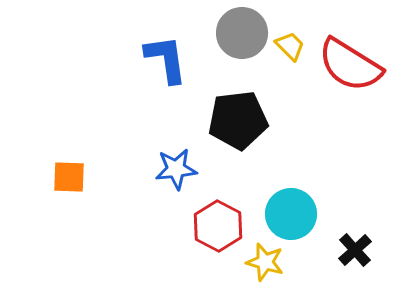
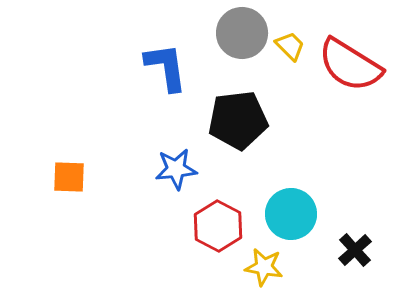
blue L-shape: moved 8 px down
yellow star: moved 1 px left, 5 px down; rotated 6 degrees counterclockwise
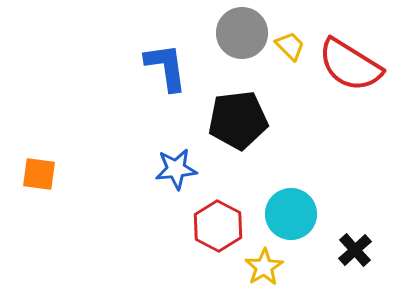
orange square: moved 30 px left, 3 px up; rotated 6 degrees clockwise
yellow star: rotated 30 degrees clockwise
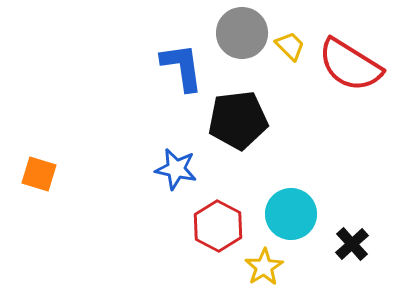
blue L-shape: moved 16 px right
blue star: rotated 18 degrees clockwise
orange square: rotated 9 degrees clockwise
black cross: moved 3 px left, 6 px up
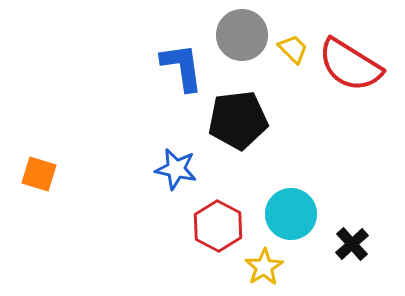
gray circle: moved 2 px down
yellow trapezoid: moved 3 px right, 3 px down
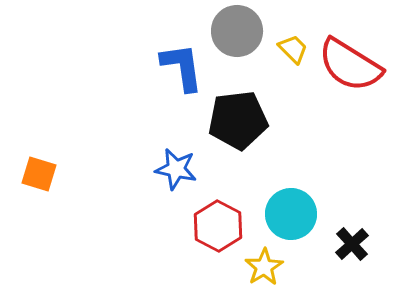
gray circle: moved 5 px left, 4 px up
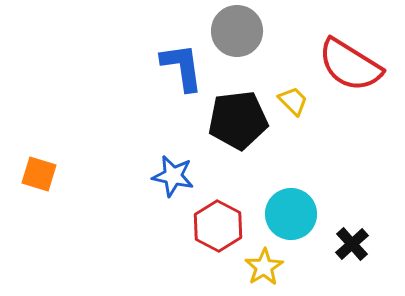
yellow trapezoid: moved 52 px down
blue star: moved 3 px left, 7 px down
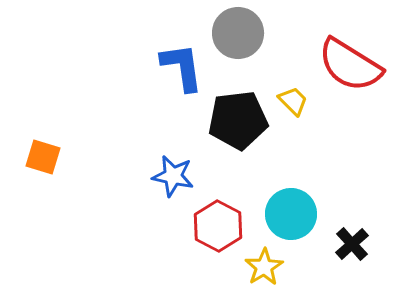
gray circle: moved 1 px right, 2 px down
orange square: moved 4 px right, 17 px up
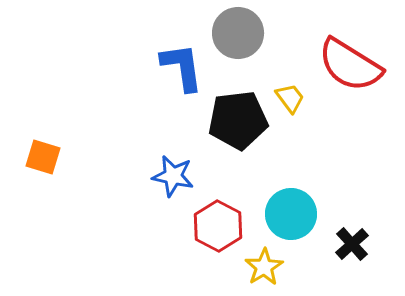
yellow trapezoid: moved 3 px left, 3 px up; rotated 8 degrees clockwise
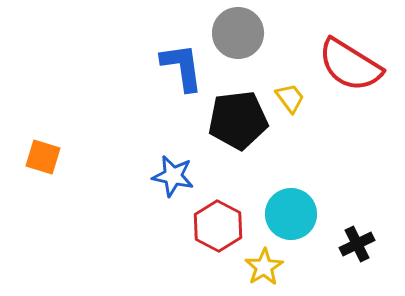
black cross: moved 5 px right; rotated 16 degrees clockwise
